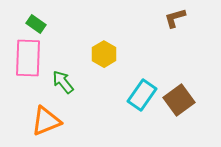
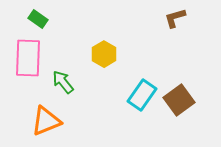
green rectangle: moved 2 px right, 5 px up
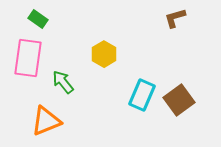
pink rectangle: rotated 6 degrees clockwise
cyan rectangle: rotated 12 degrees counterclockwise
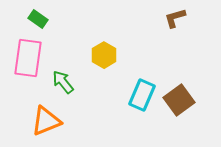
yellow hexagon: moved 1 px down
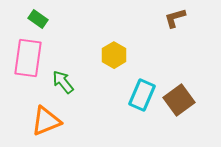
yellow hexagon: moved 10 px right
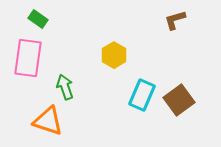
brown L-shape: moved 2 px down
green arrow: moved 2 px right, 5 px down; rotated 20 degrees clockwise
orange triangle: moved 2 px right; rotated 40 degrees clockwise
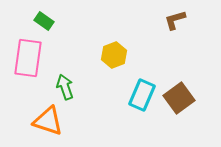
green rectangle: moved 6 px right, 2 px down
yellow hexagon: rotated 10 degrees clockwise
brown square: moved 2 px up
